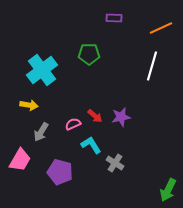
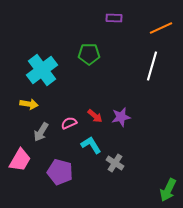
yellow arrow: moved 1 px up
pink semicircle: moved 4 px left, 1 px up
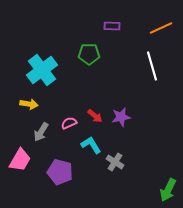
purple rectangle: moved 2 px left, 8 px down
white line: rotated 32 degrees counterclockwise
gray cross: moved 1 px up
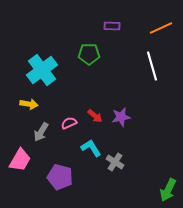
cyan L-shape: moved 3 px down
purple pentagon: moved 5 px down
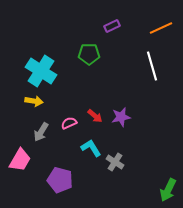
purple rectangle: rotated 28 degrees counterclockwise
cyan cross: moved 1 px left, 1 px down; rotated 20 degrees counterclockwise
yellow arrow: moved 5 px right, 3 px up
purple pentagon: moved 3 px down
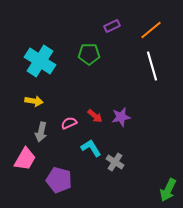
orange line: moved 10 px left, 2 px down; rotated 15 degrees counterclockwise
cyan cross: moved 1 px left, 10 px up
gray arrow: rotated 18 degrees counterclockwise
pink trapezoid: moved 5 px right, 1 px up
purple pentagon: moved 1 px left
